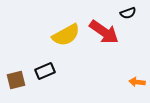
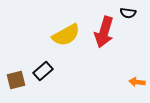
black semicircle: rotated 28 degrees clockwise
red arrow: rotated 72 degrees clockwise
black rectangle: moved 2 px left; rotated 18 degrees counterclockwise
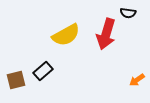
red arrow: moved 2 px right, 2 px down
orange arrow: moved 2 px up; rotated 42 degrees counterclockwise
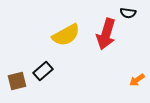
brown square: moved 1 px right, 1 px down
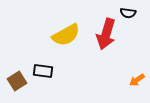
black rectangle: rotated 48 degrees clockwise
brown square: rotated 18 degrees counterclockwise
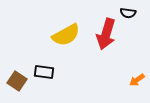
black rectangle: moved 1 px right, 1 px down
brown square: rotated 24 degrees counterclockwise
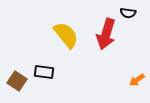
yellow semicircle: rotated 100 degrees counterclockwise
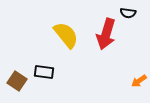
orange arrow: moved 2 px right, 1 px down
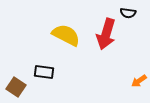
yellow semicircle: rotated 24 degrees counterclockwise
brown square: moved 1 px left, 6 px down
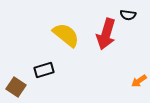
black semicircle: moved 2 px down
yellow semicircle: rotated 12 degrees clockwise
black rectangle: moved 2 px up; rotated 24 degrees counterclockwise
